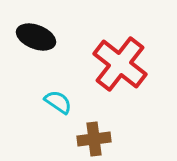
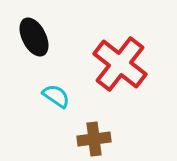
black ellipse: moved 2 px left; rotated 42 degrees clockwise
cyan semicircle: moved 2 px left, 6 px up
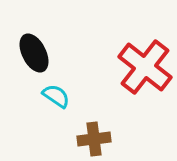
black ellipse: moved 16 px down
red cross: moved 25 px right, 3 px down
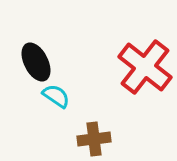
black ellipse: moved 2 px right, 9 px down
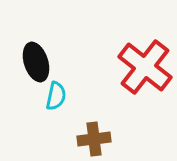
black ellipse: rotated 9 degrees clockwise
cyan semicircle: rotated 68 degrees clockwise
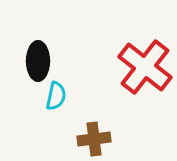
black ellipse: moved 2 px right, 1 px up; rotated 18 degrees clockwise
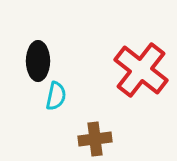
red cross: moved 4 px left, 3 px down
brown cross: moved 1 px right
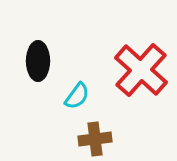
red cross: rotated 4 degrees clockwise
cyan semicircle: moved 21 px right; rotated 24 degrees clockwise
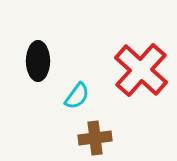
brown cross: moved 1 px up
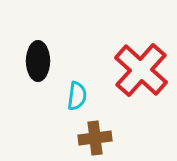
cyan semicircle: rotated 28 degrees counterclockwise
